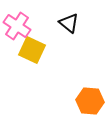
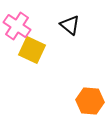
black triangle: moved 1 px right, 2 px down
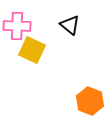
pink cross: rotated 32 degrees counterclockwise
orange hexagon: rotated 16 degrees clockwise
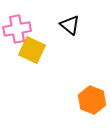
pink cross: moved 3 px down; rotated 12 degrees counterclockwise
orange hexagon: moved 2 px right, 1 px up
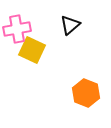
black triangle: rotated 40 degrees clockwise
orange hexagon: moved 6 px left, 7 px up
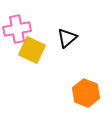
black triangle: moved 3 px left, 13 px down
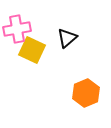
orange hexagon: rotated 16 degrees clockwise
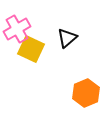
pink cross: rotated 20 degrees counterclockwise
yellow square: moved 1 px left, 1 px up
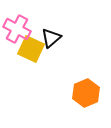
pink cross: rotated 32 degrees counterclockwise
black triangle: moved 16 px left
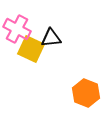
black triangle: rotated 35 degrees clockwise
orange hexagon: rotated 16 degrees counterclockwise
